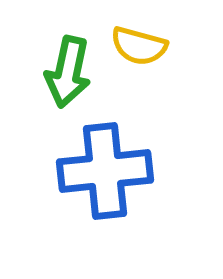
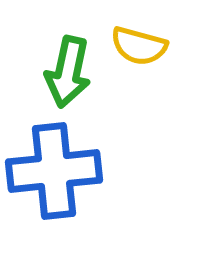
blue cross: moved 51 px left
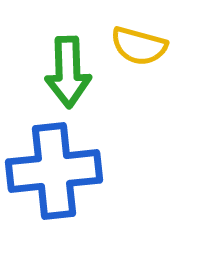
green arrow: rotated 14 degrees counterclockwise
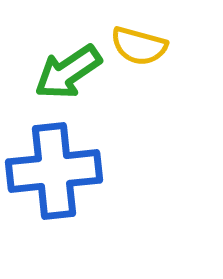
green arrow: rotated 58 degrees clockwise
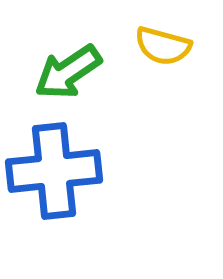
yellow semicircle: moved 24 px right
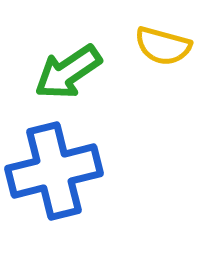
blue cross: rotated 8 degrees counterclockwise
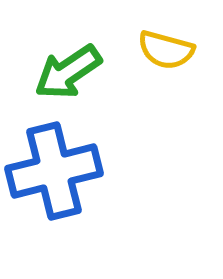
yellow semicircle: moved 3 px right, 4 px down
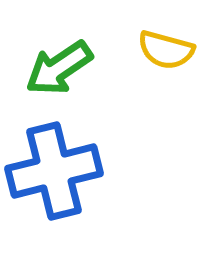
green arrow: moved 9 px left, 4 px up
